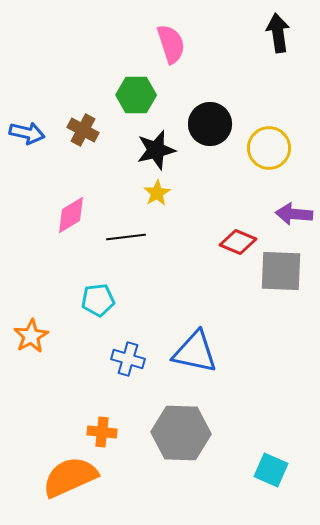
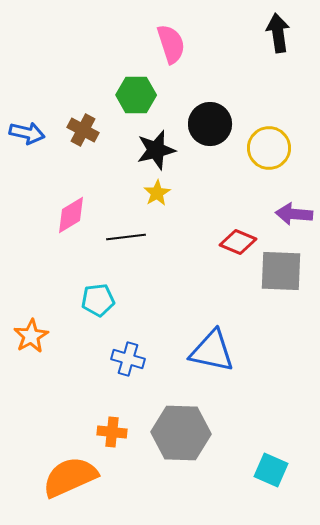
blue triangle: moved 17 px right, 1 px up
orange cross: moved 10 px right
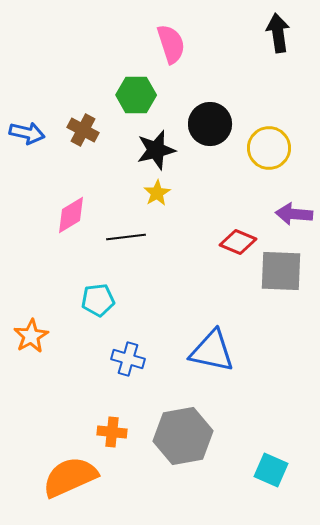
gray hexagon: moved 2 px right, 3 px down; rotated 12 degrees counterclockwise
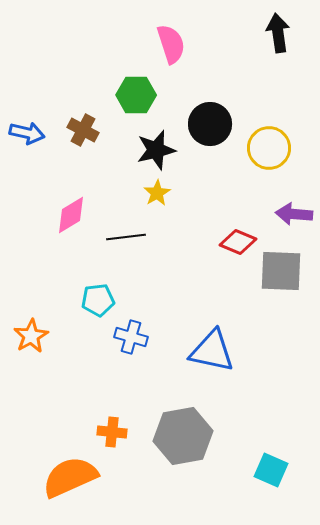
blue cross: moved 3 px right, 22 px up
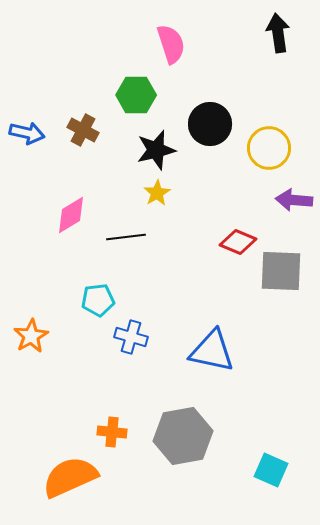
purple arrow: moved 14 px up
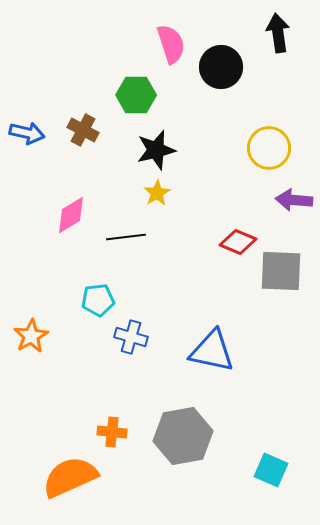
black circle: moved 11 px right, 57 px up
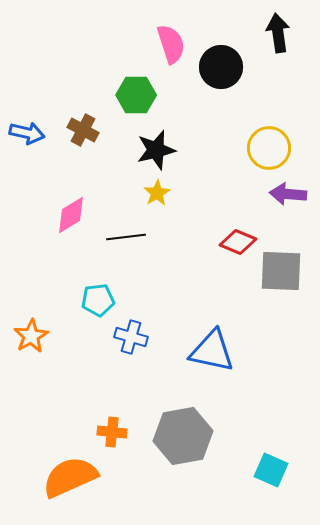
purple arrow: moved 6 px left, 6 px up
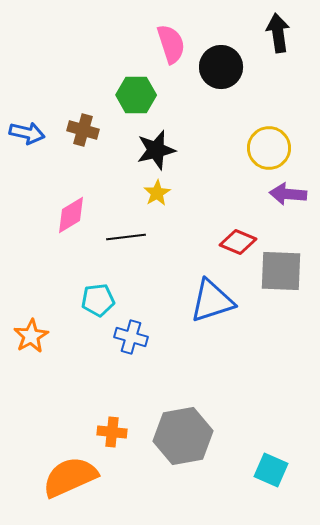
brown cross: rotated 12 degrees counterclockwise
blue triangle: moved 50 px up; rotated 30 degrees counterclockwise
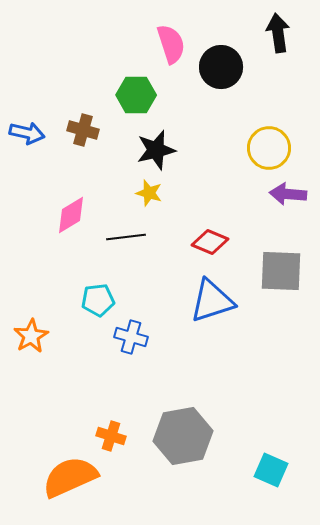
yellow star: moved 8 px left; rotated 24 degrees counterclockwise
red diamond: moved 28 px left
orange cross: moved 1 px left, 4 px down; rotated 12 degrees clockwise
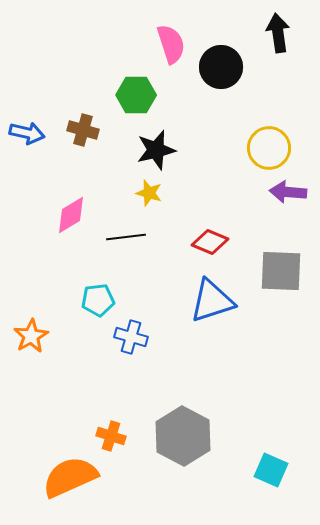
purple arrow: moved 2 px up
gray hexagon: rotated 22 degrees counterclockwise
